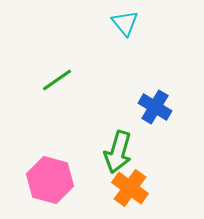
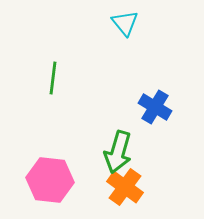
green line: moved 4 px left, 2 px up; rotated 48 degrees counterclockwise
pink hexagon: rotated 9 degrees counterclockwise
orange cross: moved 5 px left, 1 px up
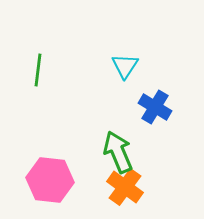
cyan triangle: moved 43 px down; rotated 12 degrees clockwise
green line: moved 15 px left, 8 px up
green arrow: rotated 141 degrees clockwise
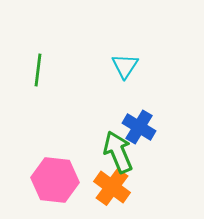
blue cross: moved 16 px left, 20 px down
pink hexagon: moved 5 px right
orange cross: moved 13 px left
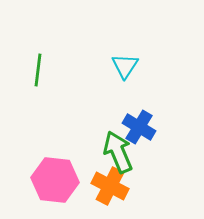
orange cross: moved 2 px left, 1 px up; rotated 9 degrees counterclockwise
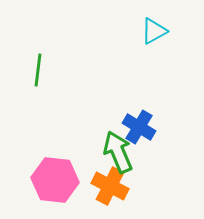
cyan triangle: moved 29 px right, 35 px up; rotated 28 degrees clockwise
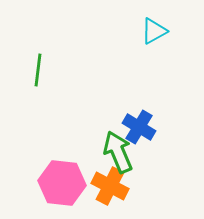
pink hexagon: moved 7 px right, 3 px down
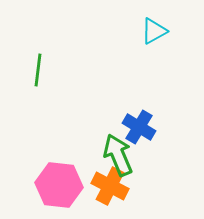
green arrow: moved 3 px down
pink hexagon: moved 3 px left, 2 px down
